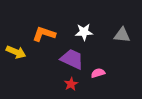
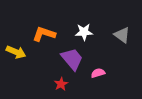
gray triangle: rotated 30 degrees clockwise
purple trapezoid: rotated 25 degrees clockwise
red star: moved 10 px left
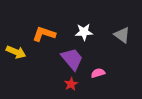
red star: moved 10 px right
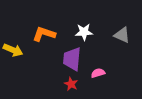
gray triangle: rotated 12 degrees counterclockwise
yellow arrow: moved 3 px left, 2 px up
purple trapezoid: rotated 135 degrees counterclockwise
red star: rotated 16 degrees counterclockwise
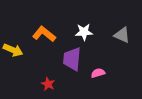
orange L-shape: rotated 20 degrees clockwise
red star: moved 23 px left
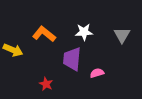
gray triangle: rotated 36 degrees clockwise
pink semicircle: moved 1 px left
red star: moved 2 px left
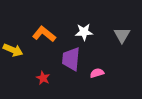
purple trapezoid: moved 1 px left
red star: moved 3 px left, 6 px up
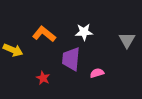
gray triangle: moved 5 px right, 5 px down
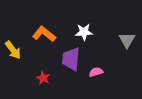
yellow arrow: rotated 30 degrees clockwise
pink semicircle: moved 1 px left, 1 px up
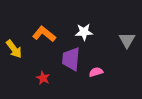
yellow arrow: moved 1 px right, 1 px up
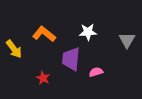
white star: moved 4 px right
